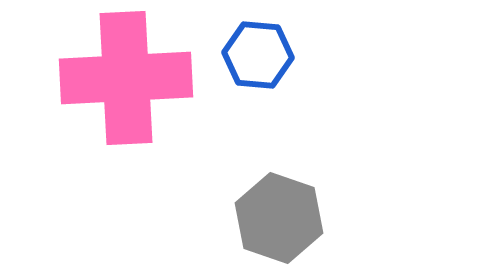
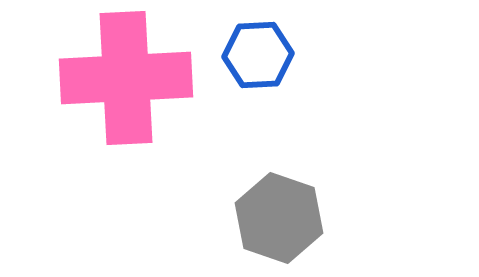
blue hexagon: rotated 8 degrees counterclockwise
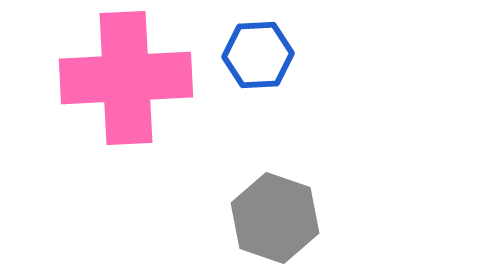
gray hexagon: moved 4 px left
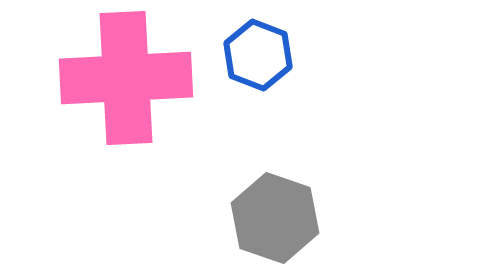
blue hexagon: rotated 24 degrees clockwise
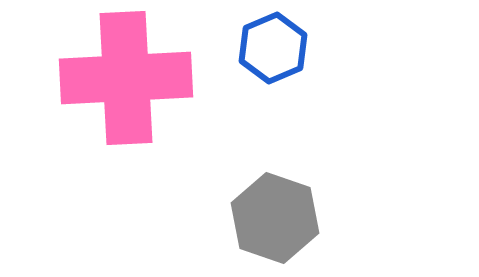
blue hexagon: moved 15 px right, 7 px up; rotated 16 degrees clockwise
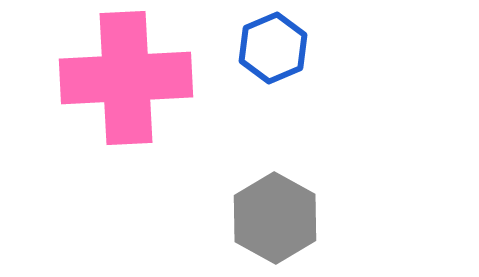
gray hexagon: rotated 10 degrees clockwise
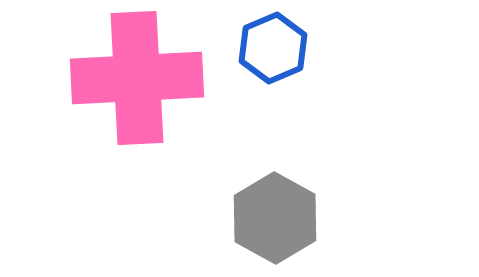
pink cross: moved 11 px right
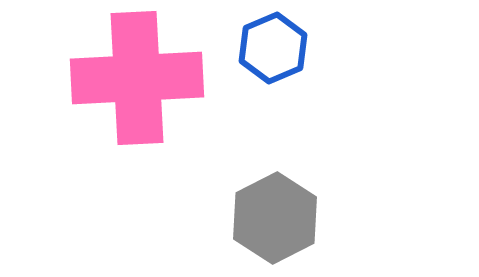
gray hexagon: rotated 4 degrees clockwise
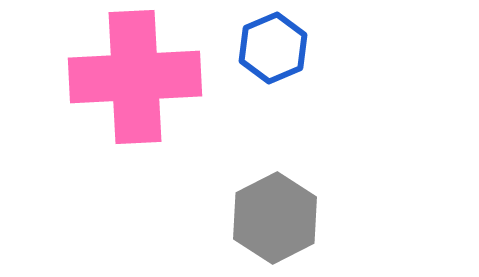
pink cross: moved 2 px left, 1 px up
